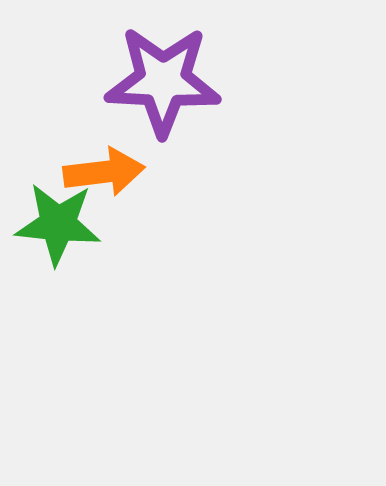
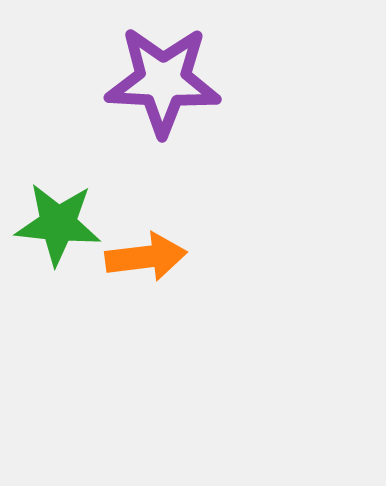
orange arrow: moved 42 px right, 85 px down
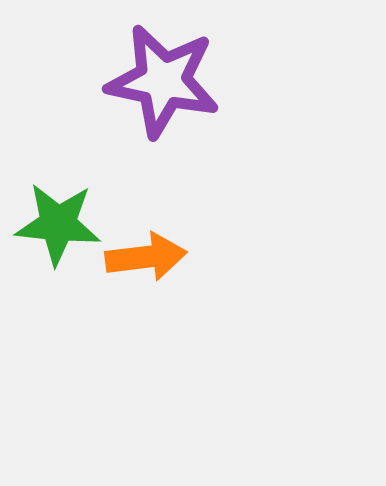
purple star: rotated 9 degrees clockwise
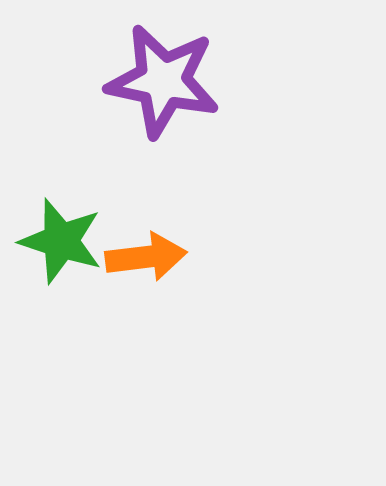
green star: moved 3 px right, 17 px down; rotated 12 degrees clockwise
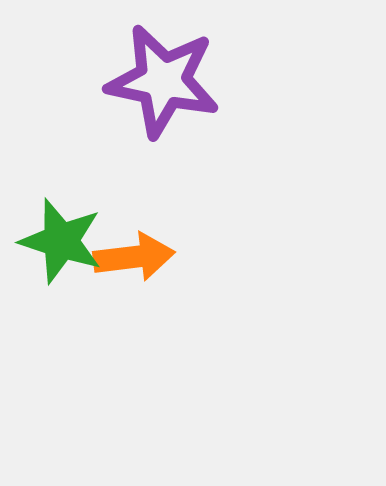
orange arrow: moved 12 px left
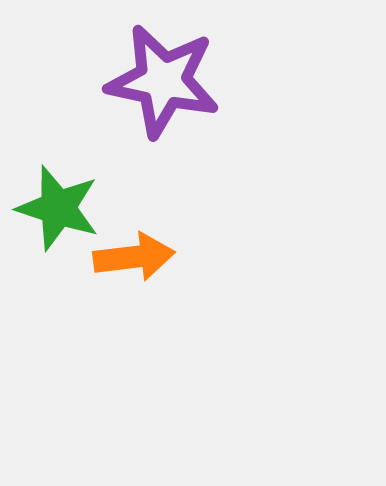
green star: moved 3 px left, 33 px up
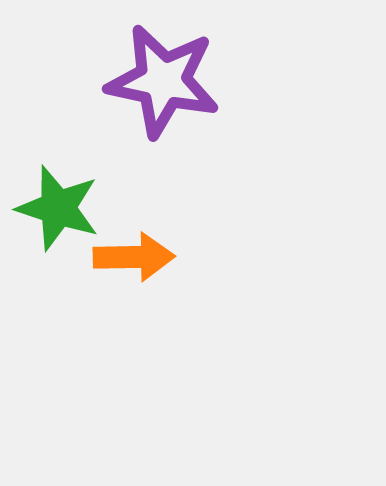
orange arrow: rotated 6 degrees clockwise
